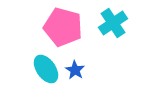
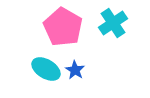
pink pentagon: rotated 15 degrees clockwise
cyan ellipse: rotated 24 degrees counterclockwise
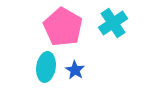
cyan ellipse: moved 2 px up; rotated 68 degrees clockwise
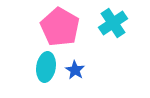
pink pentagon: moved 3 px left
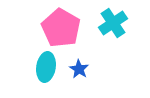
pink pentagon: moved 1 px right, 1 px down
blue star: moved 4 px right, 1 px up
